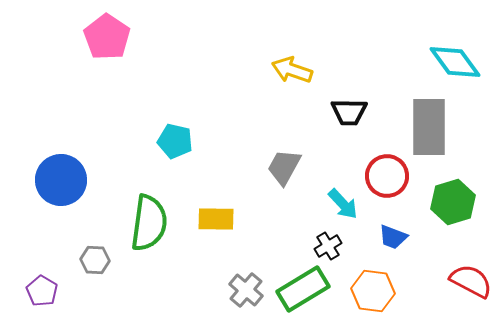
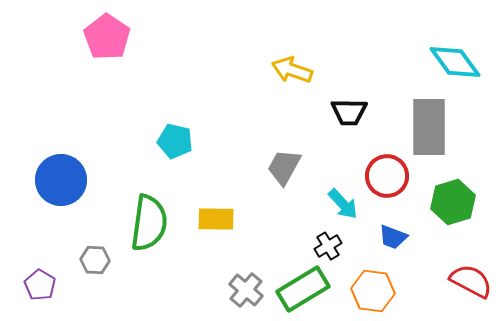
purple pentagon: moved 2 px left, 6 px up
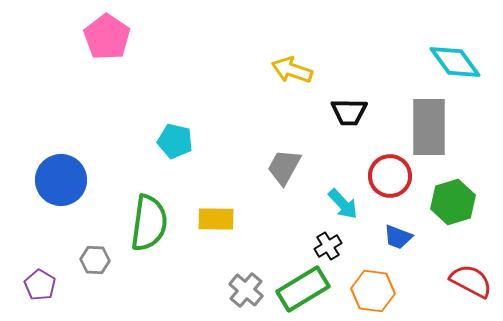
red circle: moved 3 px right
blue trapezoid: moved 5 px right
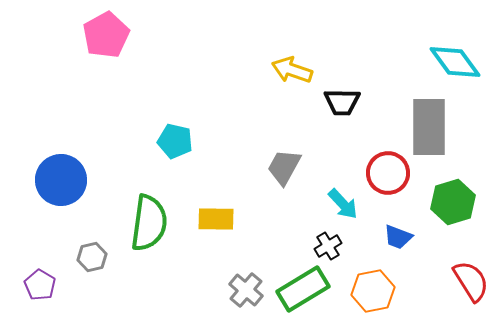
pink pentagon: moved 1 px left, 2 px up; rotated 9 degrees clockwise
black trapezoid: moved 7 px left, 10 px up
red circle: moved 2 px left, 3 px up
gray hexagon: moved 3 px left, 3 px up; rotated 16 degrees counterclockwise
red semicircle: rotated 30 degrees clockwise
orange hexagon: rotated 18 degrees counterclockwise
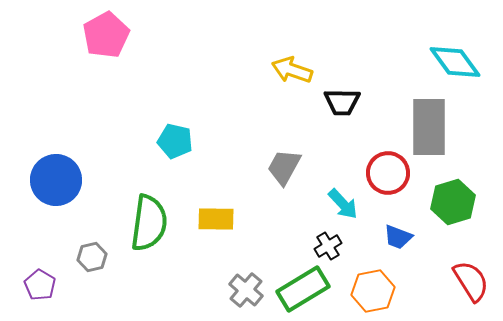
blue circle: moved 5 px left
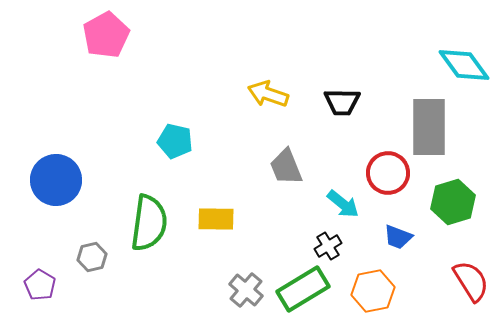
cyan diamond: moved 9 px right, 3 px down
yellow arrow: moved 24 px left, 24 px down
gray trapezoid: moved 2 px right; rotated 51 degrees counterclockwise
cyan arrow: rotated 8 degrees counterclockwise
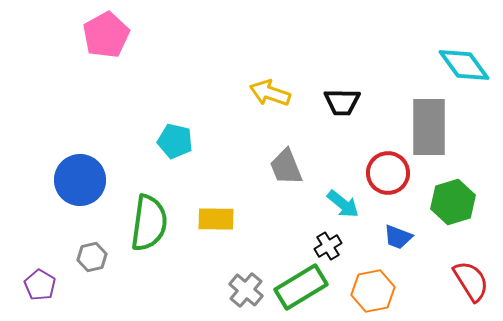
yellow arrow: moved 2 px right, 1 px up
blue circle: moved 24 px right
green rectangle: moved 2 px left, 2 px up
